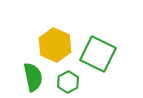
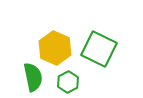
yellow hexagon: moved 3 px down
green square: moved 1 px right, 5 px up
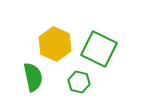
yellow hexagon: moved 4 px up
green hexagon: moved 11 px right; rotated 20 degrees counterclockwise
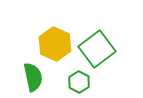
green square: moved 2 px left; rotated 27 degrees clockwise
green hexagon: rotated 15 degrees clockwise
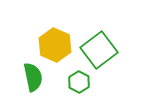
yellow hexagon: moved 1 px down
green square: moved 2 px right, 1 px down
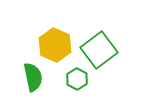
green hexagon: moved 2 px left, 3 px up
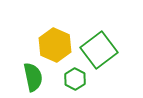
green hexagon: moved 2 px left
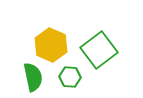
yellow hexagon: moved 4 px left
green hexagon: moved 5 px left, 2 px up; rotated 25 degrees counterclockwise
